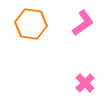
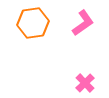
orange hexagon: moved 2 px right, 1 px up; rotated 16 degrees counterclockwise
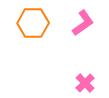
orange hexagon: rotated 8 degrees clockwise
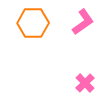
pink L-shape: moved 1 px up
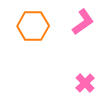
orange hexagon: moved 3 px down
